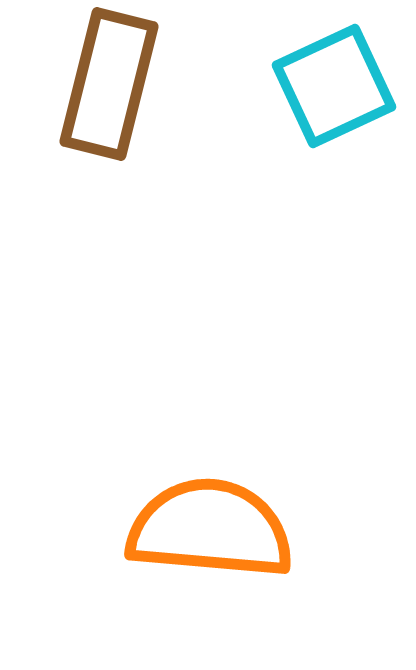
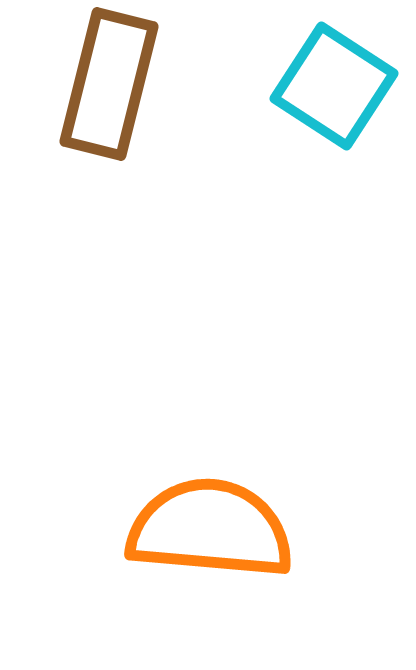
cyan square: rotated 32 degrees counterclockwise
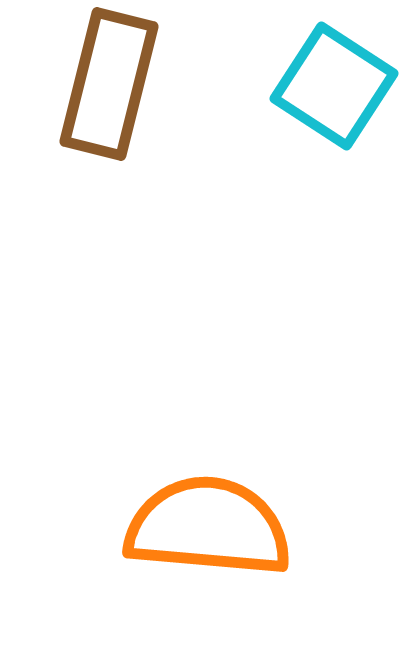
orange semicircle: moved 2 px left, 2 px up
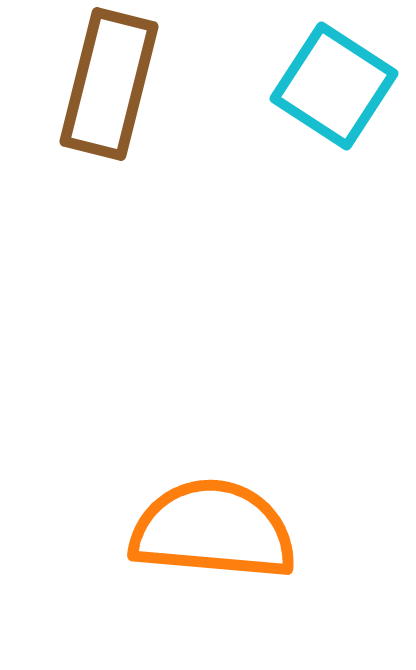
orange semicircle: moved 5 px right, 3 px down
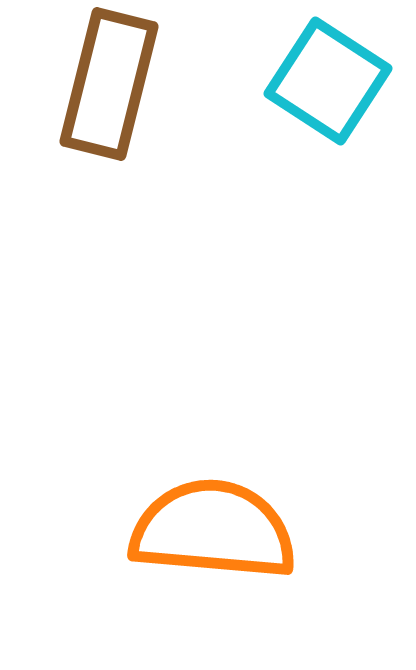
cyan square: moved 6 px left, 5 px up
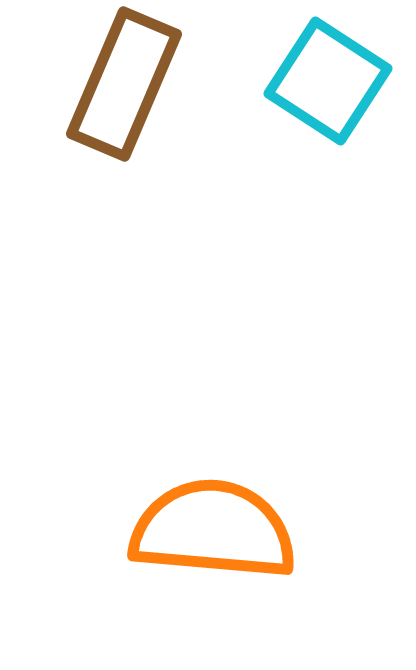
brown rectangle: moved 15 px right; rotated 9 degrees clockwise
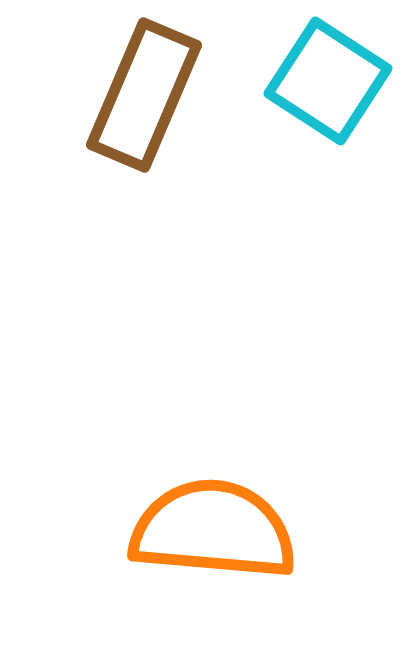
brown rectangle: moved 20 px right, 11 px down
